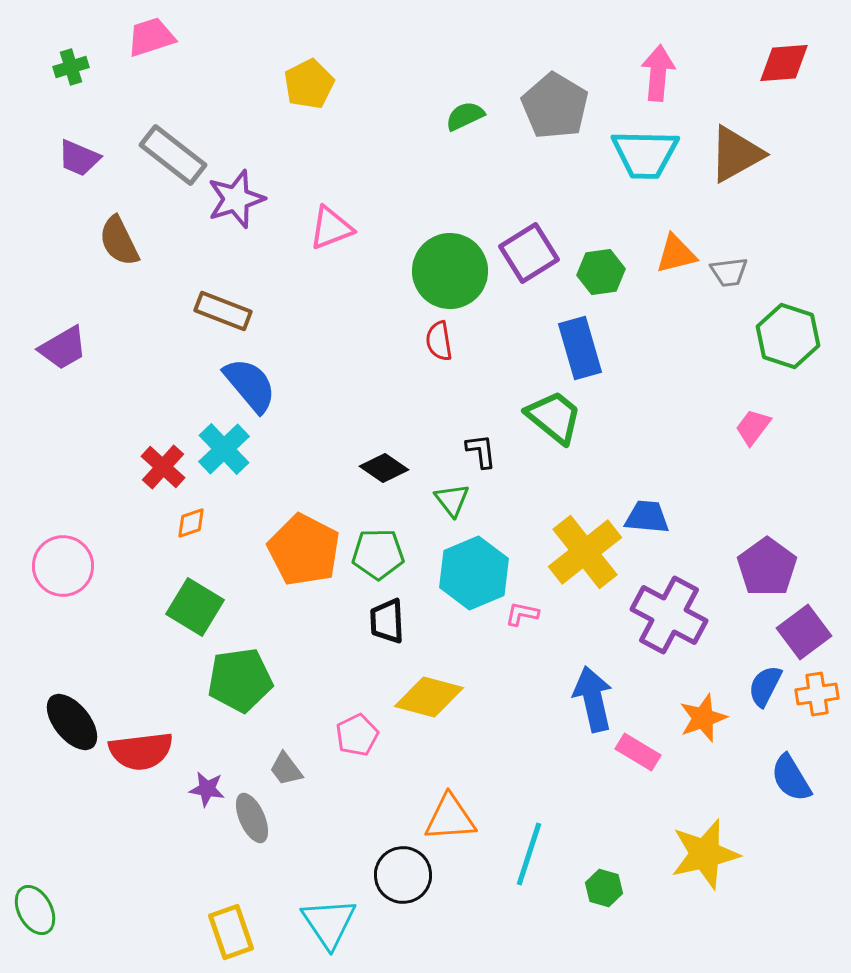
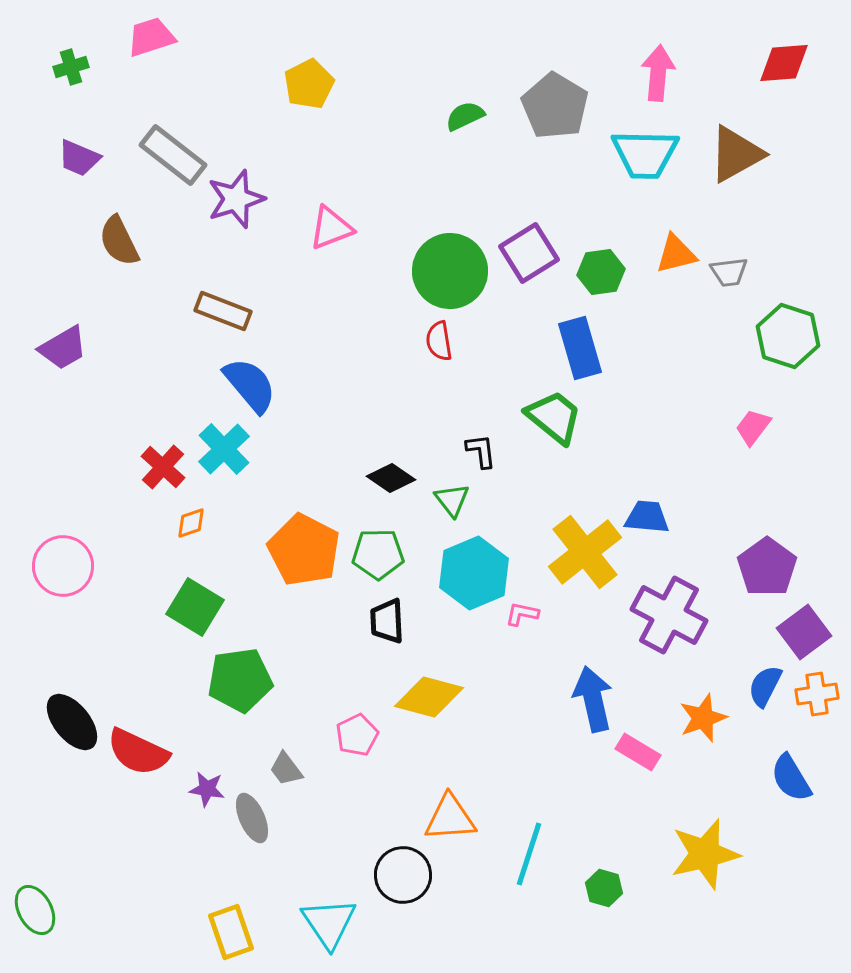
black diamond at (384, 468): moved 7 px right, 10 px down
red semicircle at (141, 751): moved 3 px left, 1 px down; rotated 32 degrees clockwise
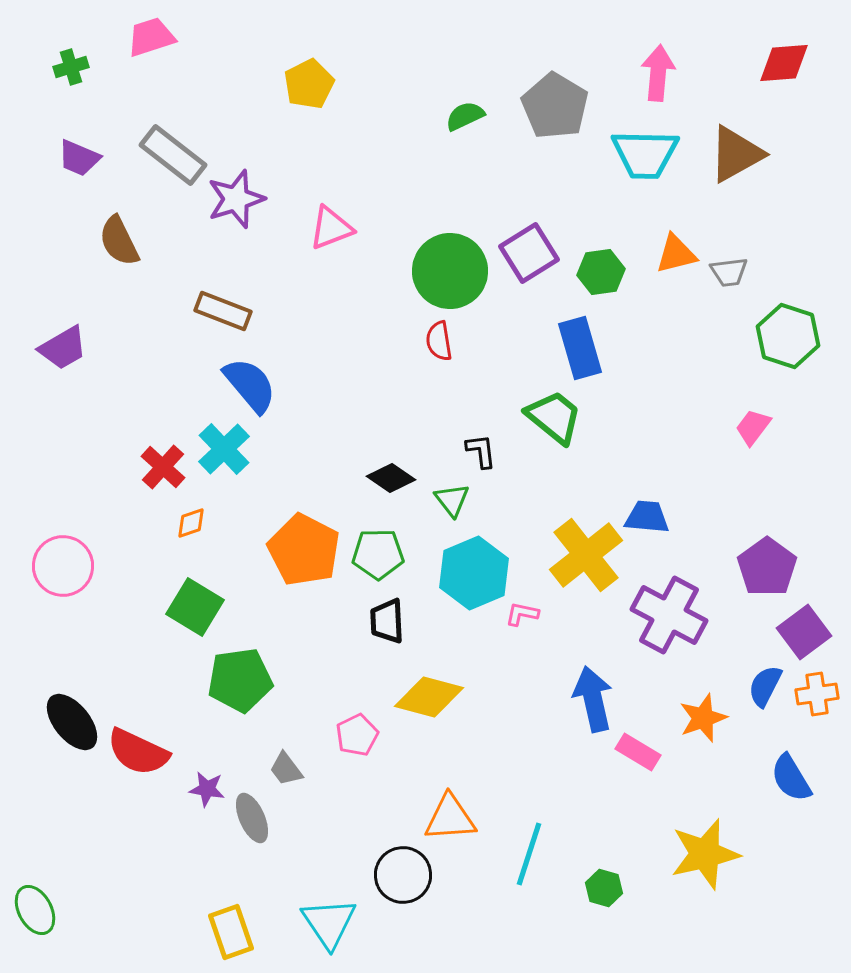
yellow cross at (585, 552): moved 1 px right, 3 px down
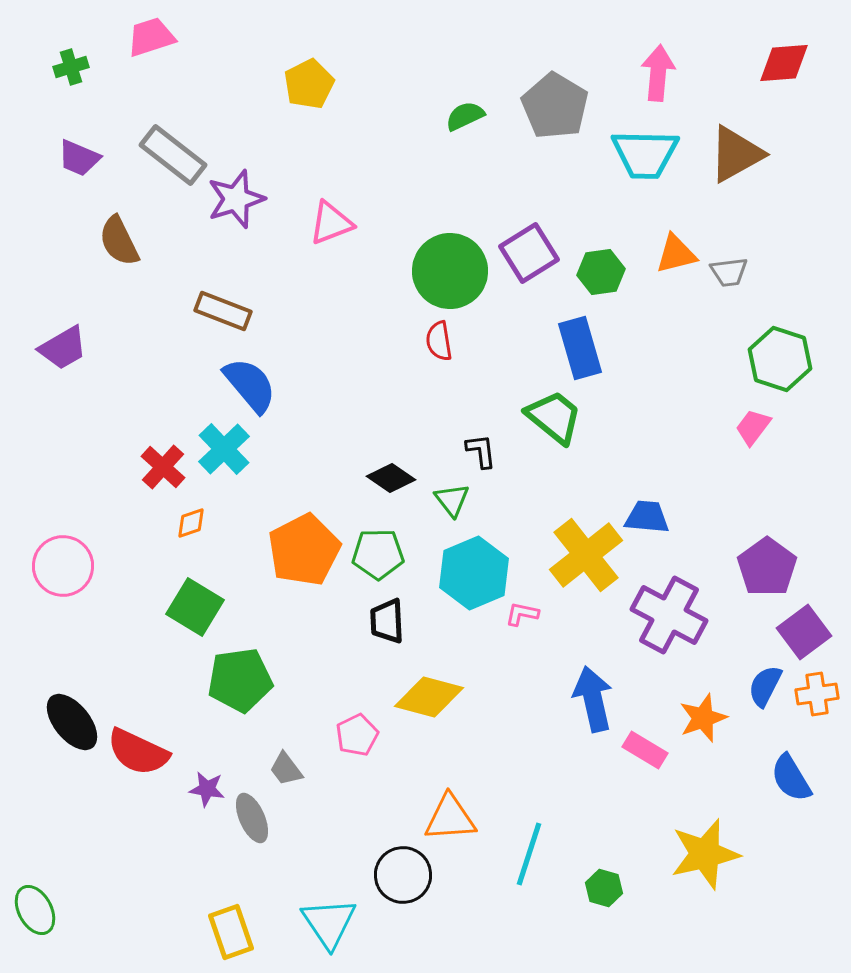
pink triangle at (331, 228): moved 5 px up
green hexagon at (788, 336): moved 8 px left, 23 px down
orange pentagon at (304, 550): rotated 18 degrees clockwise
pink rectangle at (638, 752): moved 7 px right, 2 px up
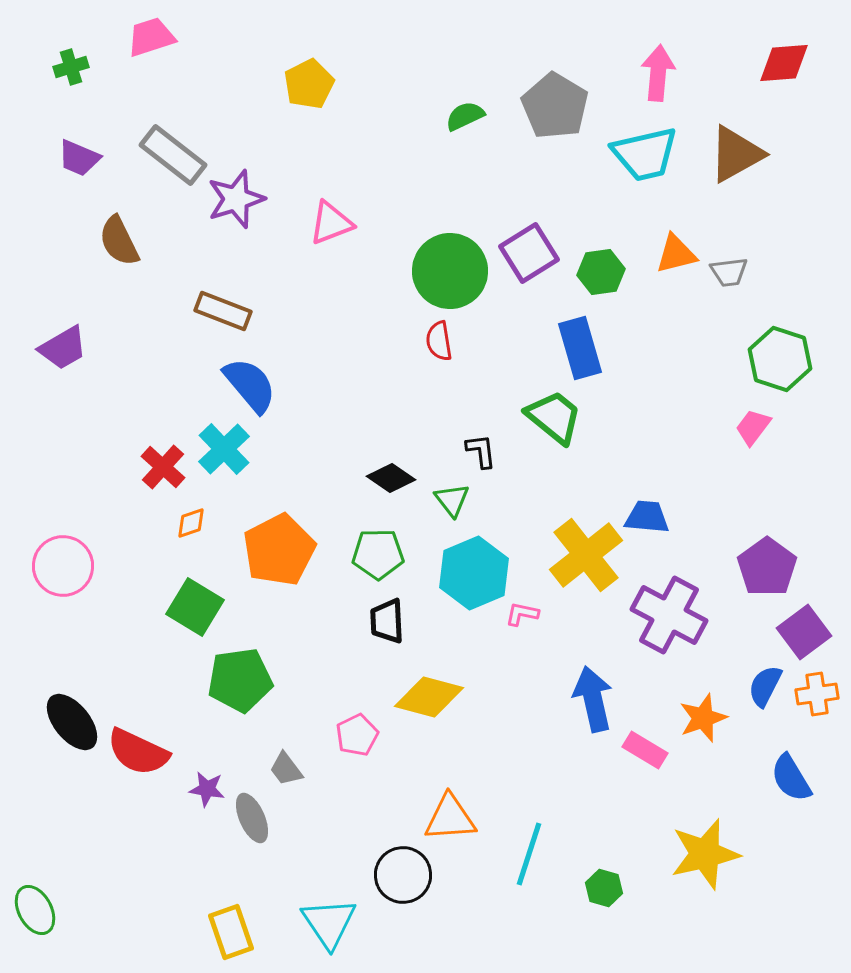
cyan trapezoid at (645, 154): rotated 14 degrees counterclockwise
orange pentagon at (304, 550): moved 25 px left
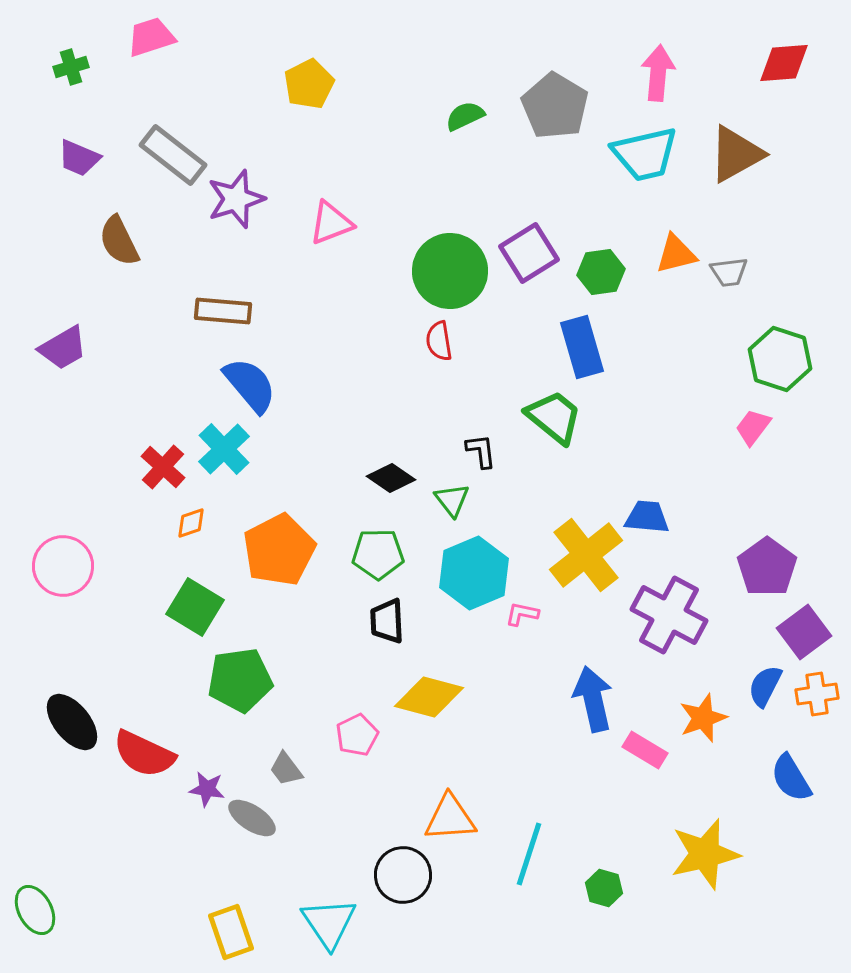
brown rectangle at (223, 311): rotated 16 degrees counterclockwise
blue rectangle at (580, 348): moved 2 px right, 1 px up
red semicircle at (138, 752): moved 6 px right, 2 px down
gray ellipse at (252, 818): rotated 33 degrees counterclockwise
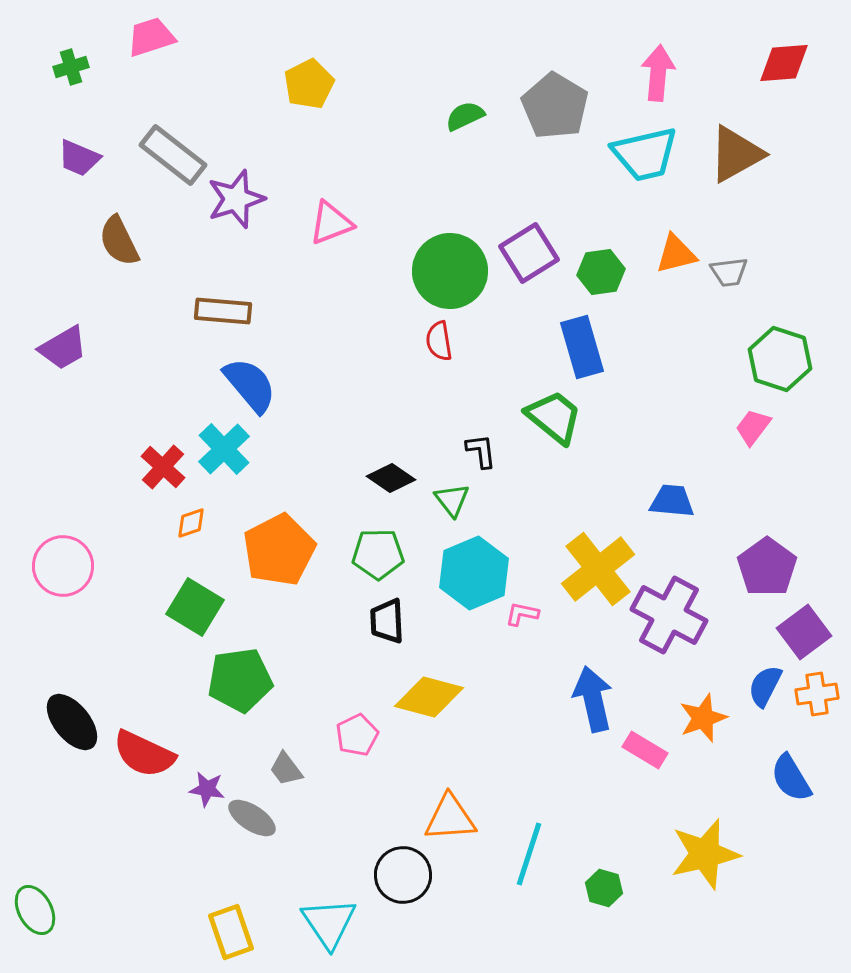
blue trapezoid at (647, 517): moved 25 px right, 16 px up
yellow cross at (586, 555): moved 12 px right, 14 px down
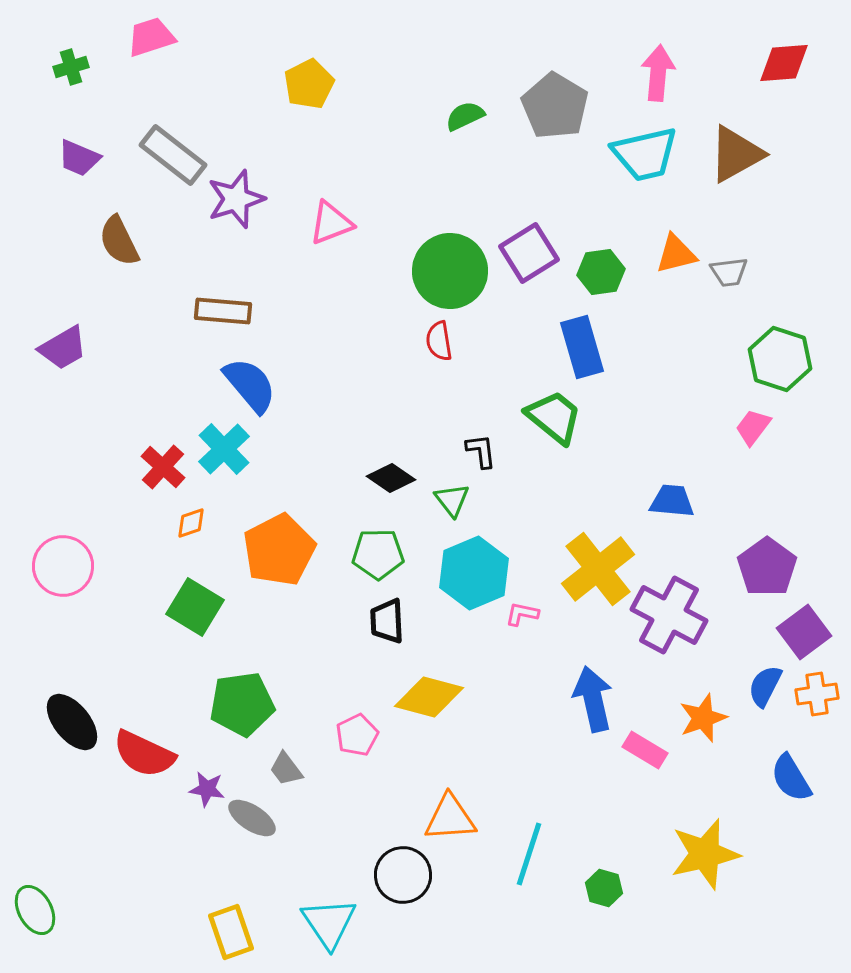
green pentagon at (240, 680): moved 2 px right, 24 px down
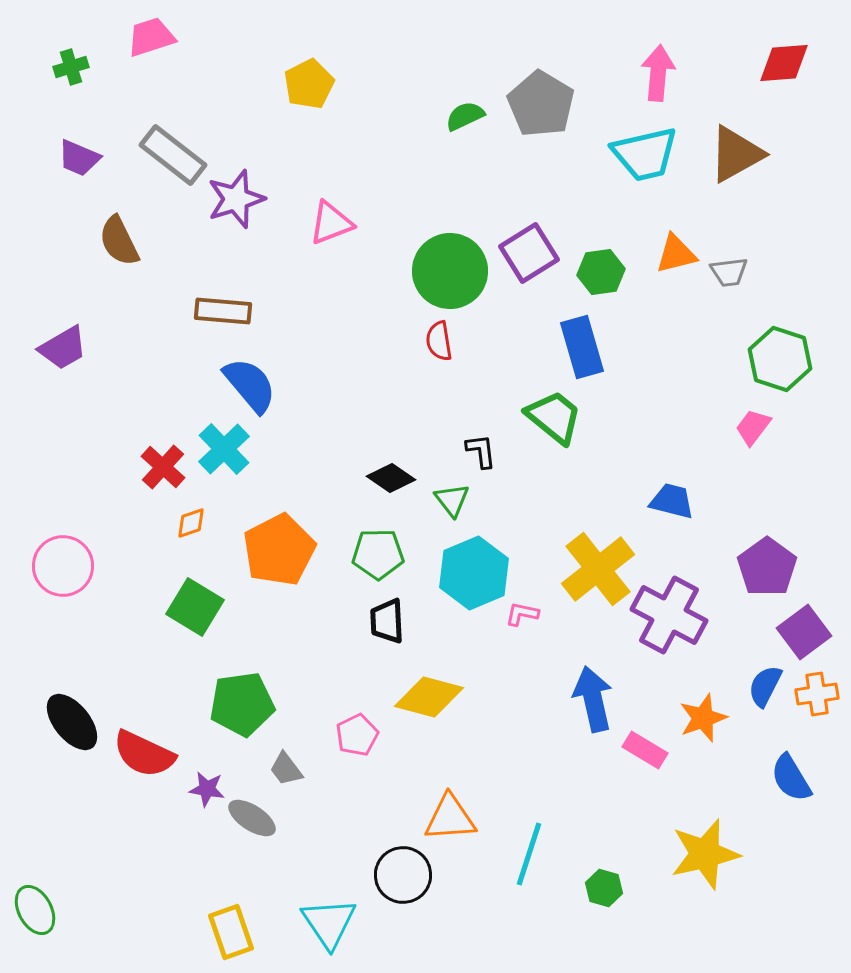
gray pentagon at (555, 106): moved 14 px left, 2 px up
blue trapezoid at (672, 501): rotated 9 degrees clockwise
